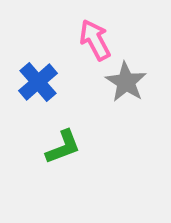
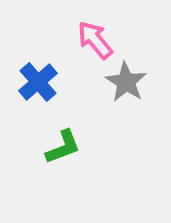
pink arrow: rotated 12 degrees counterclockwise
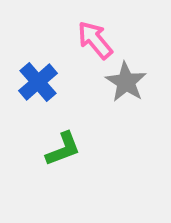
green L-shape: moved 2 px down
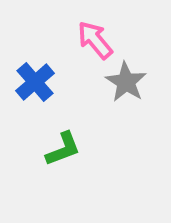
blue cross: moved 3 px left
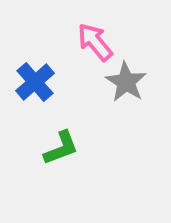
pink arrow: moved 2 px down
green L-shape: moved 2 px left, 1 px up
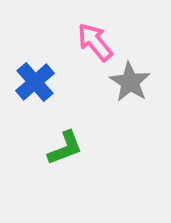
gray star: moved 4 px right
green L-shape: moved 4 px right
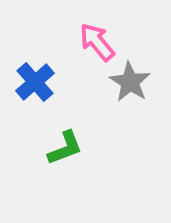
pink arrow: moved 2 px right
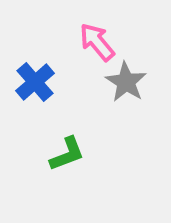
gray star: moved 4 px left
green L-shape: moved 2 px right, 6 px down
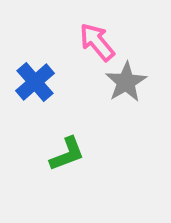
gray star: rotated 9 degrees clockwise
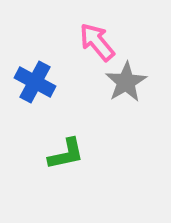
blue cross: rotated 21 degrees counterclockwise
green L-shape: moved 1 px left; rotated 9 degrees clockwise
